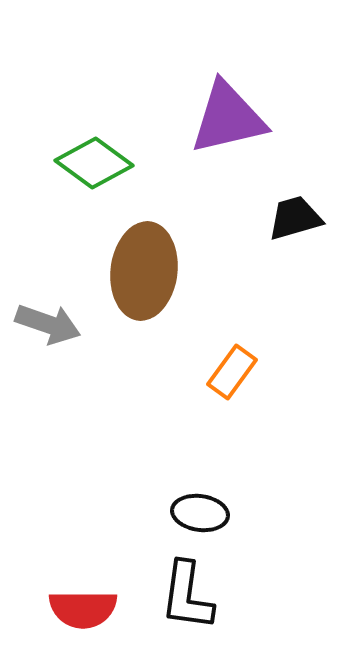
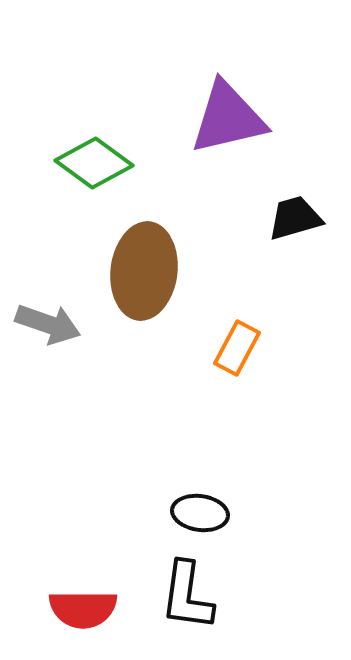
orange rectangle: moved 5 px right, 24 px up; rotated 8 degrees counterclockwise
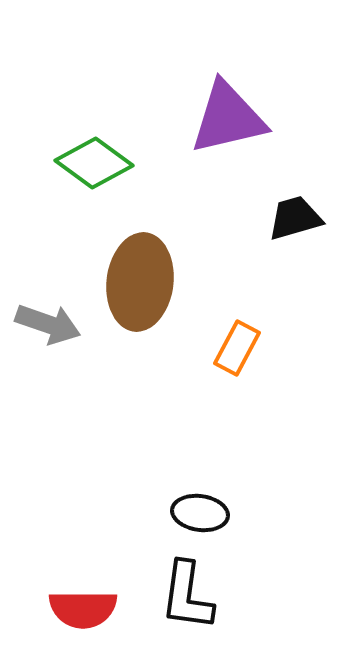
brown ellipse: moved 4 px left, 11 px down
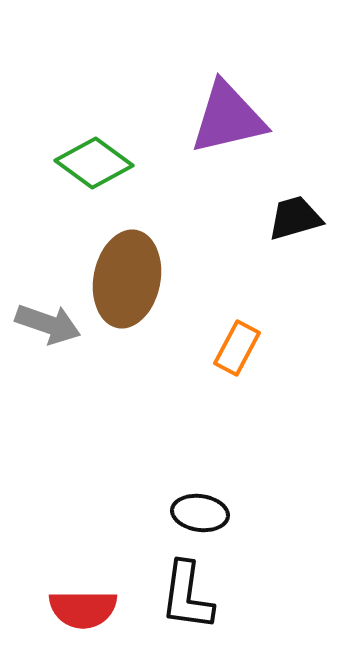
brown ellipse: moved 13 px left, 3 px up; rotated 4 degrees clockwise
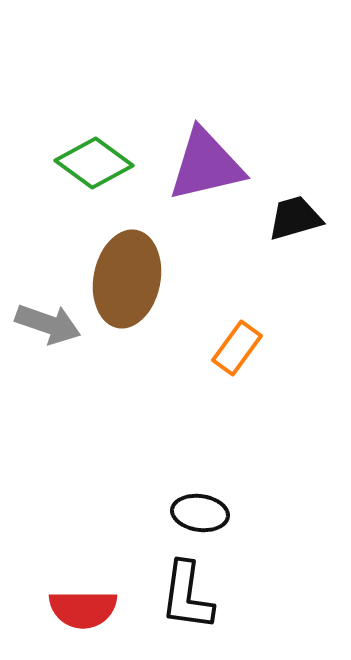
purple triangle: moved 22 px left, 47 px down
orange rectangle: rotated 8 degrees clockwise
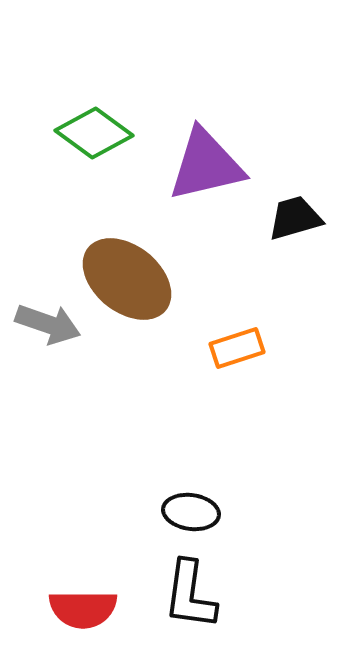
green diamond: moved 30 px up
brown ellipse: rotated 62 degrees counterclockwise
orange rectangle: rotated 36 degrees clockwise
black ellipse: moved 9 px left, 1 px up
black L-shape: moved 3 px right, 1 px up
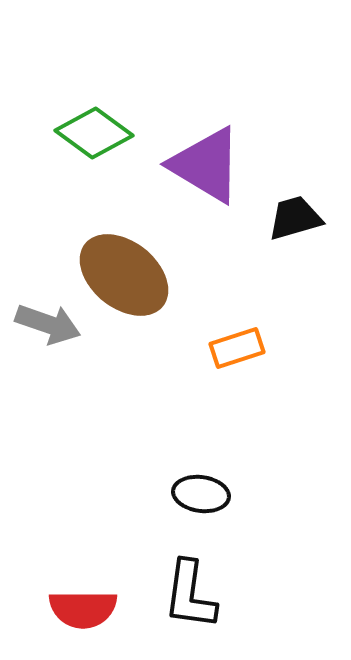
purple triangle: rotated 44 degrees clockwise
brown ellipse: moved 3 px left, 4 px up
black ellipse: moved 10 px right, 18 px up
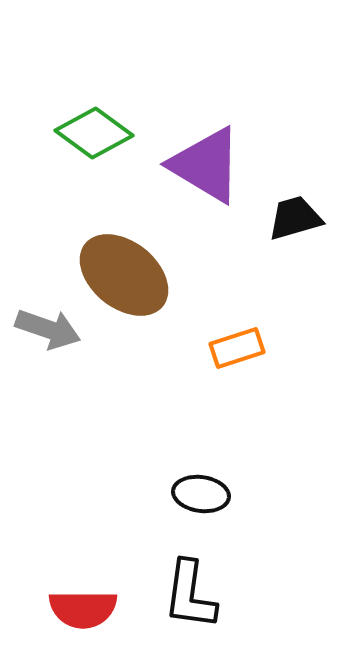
gray arrow: moved 5 px down
